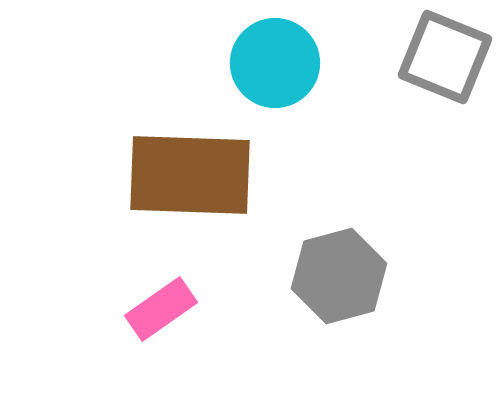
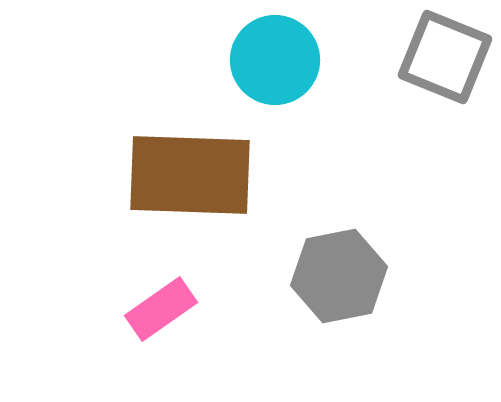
cyan circle: moved 3 px up
gray hexagon: rotated 4 degrees clockwise
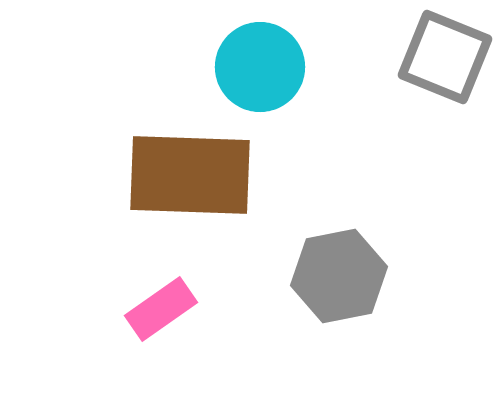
cyan circle: moved 15 px left, 7 px down
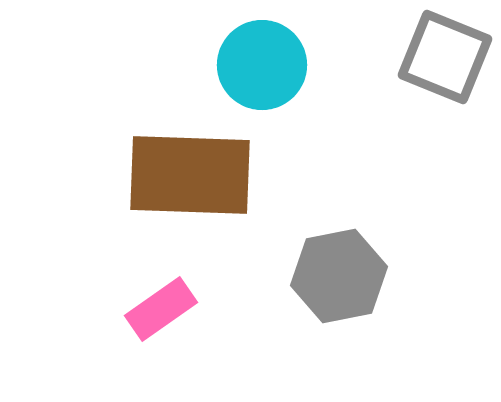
cyan circle: moved 2 px right, 2 px up
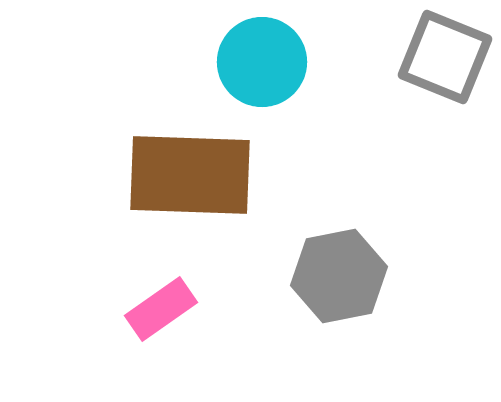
cyan circle: moved 3 px up
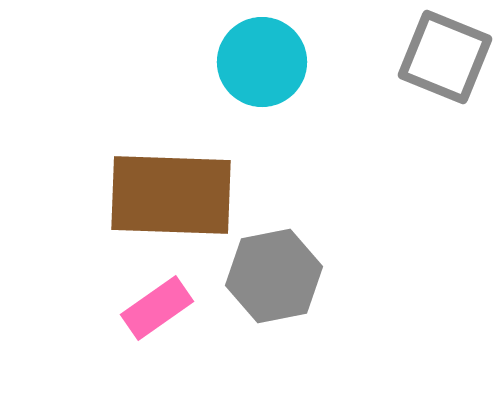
brown rectangle: moved 19 px left, 20 px down
gray hexagon: moved 65 px left
pink rectangle: moved 4 px left, 1 px up
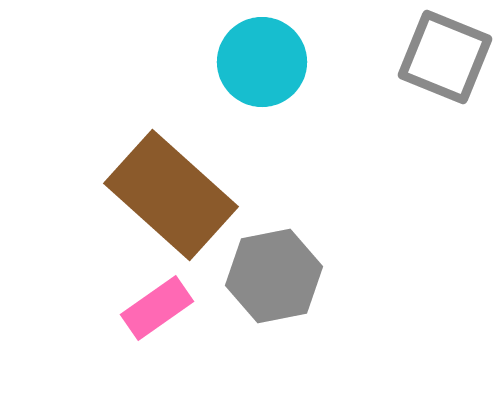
brown rectangle: rotated 40 degrees clockwise
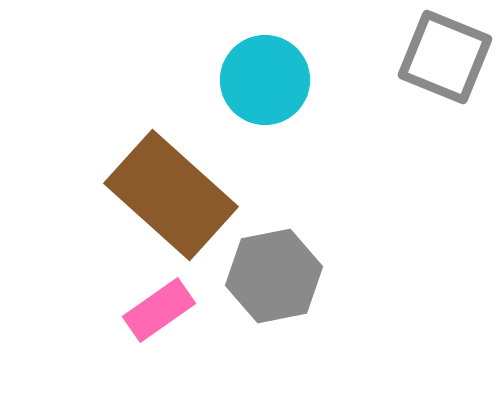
cyan circle: moved 3 px right, 18 px down
pink rectangle: moved 2 px right, 2 px down
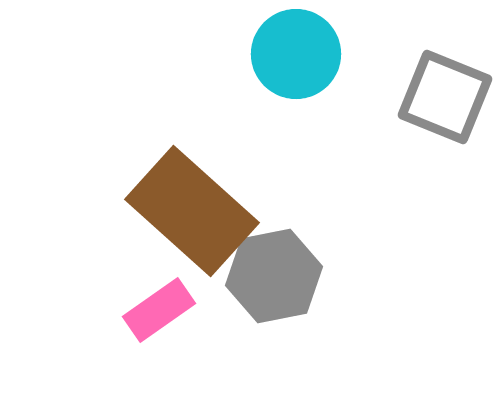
gray square: moved 40 px down
cyan circle: moved 31 px right, 26 px up
brown rectangle: moved 21 px right, 16 px down
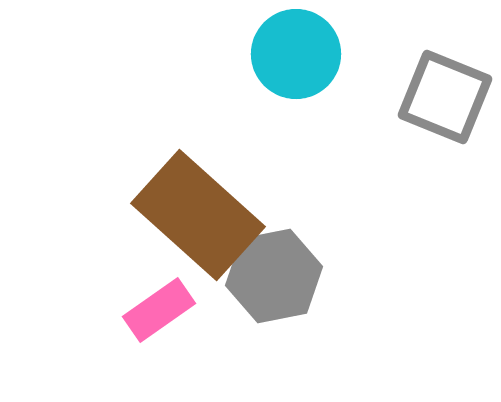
brown rectangle: moved 6 px right, 4 px down
